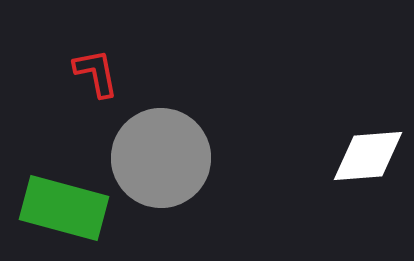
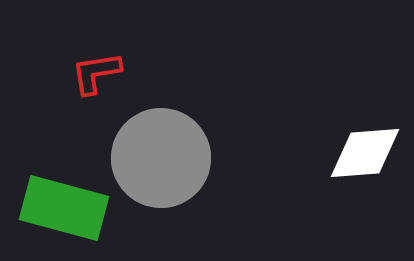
red L-shape: rotated 88 degrees counterclockwise
white diamond: moved 3 px left, 3 px up
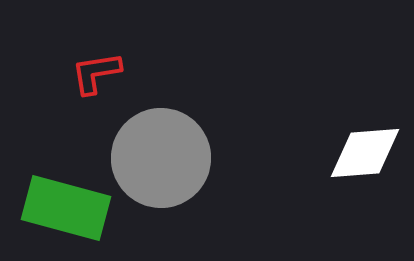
green rectangle: moved 2 px right
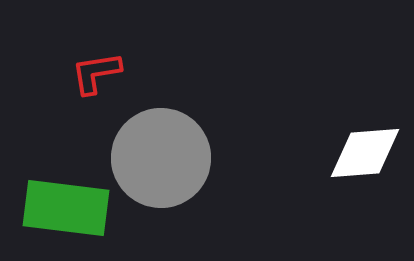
green rectangle: rotated 8 degrees counterclockwise
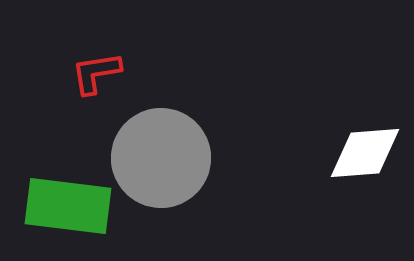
green rectangle: moved 2 px right, 2 px up
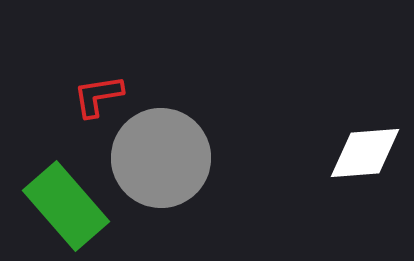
red L-shape: moved 2 px right, 23 px down
green rectangle: moved 2 px left; rotated 42 degrees clockwise
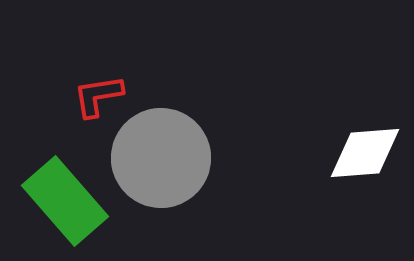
green rectangle: moved 1 px left, 5 px up
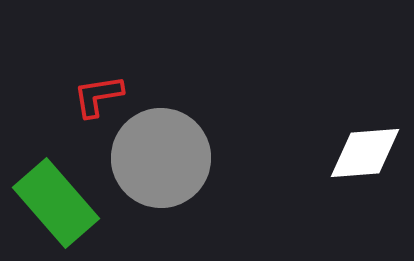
green rectangle: moved 9 px left, 2 px down
